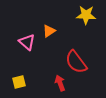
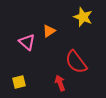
yellow star: moved 3 px left, 2 px down; rotated 18 degrees clockwise
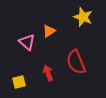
red semicircle: rotated 15 degrees clockwise
red arrow: moved 12 px left, 10 px up
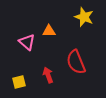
yellow star: moved 1 px right
orange triangle: rotated 32 degrees clockwise
red arrow: moved 2 px down
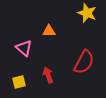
yellow star: moved 3 px right, 4 px up
pink triangle: moved 3 px left, 6 px down
red semicircle: moved 8 px right; rotated 130 degrees counterclockwise
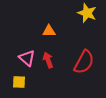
pink triangle: moved 3 px right, 10 px down
red arrow: moved 15 px up
yellow square: rotated 16 degrees clockwise
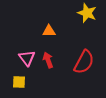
pink triangle: rotated 12 degrees clockwise
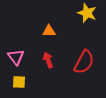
pink triangle: moved 11 px left, 1 px up
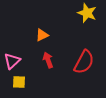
orange triangle: moved 7 px left, 4 px down; rotated 24 degrees counterclockwise
pink triangle: moved 4 px left, 4 px down; rotated 24 degrees clockwise
